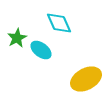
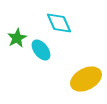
cyan ellipse: rotated 15 degrees clockwise
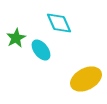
green star: moved 1 px left
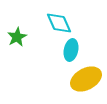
green star: moved 1 px right, 1 px up
cyan ellipse: moved 30 px right; rotated 50 degrees clockwise
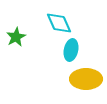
green star: moved 1 px left
yellow ellipse: rotated 28 degrees clockwise
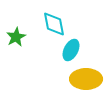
cyan diamond: moved 5 px left, 1 px down; rotated 12 degrees clockwise
cyan ellipse: rotated 15 degrees clockwise
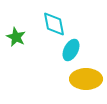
green star: rotated 18 degrees counterclockwise
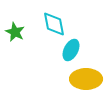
green star: moved 1 px left, 5 px up
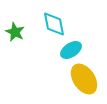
cyan ellipse: rotated 30 degrees clockwise
yellow ellipse: moved 2 px left; rotated 56 degrees clockwise
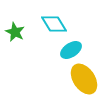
cyan diamond: rotated 20 degrees counterclockwise
